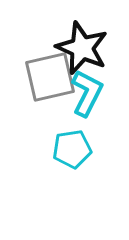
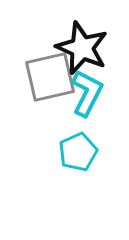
cyan pentagon: moved 6 px right, 3 px down; rotated 15 degrees counterclockwise
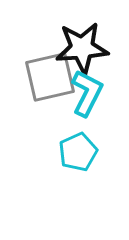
black star: rotated 28 degrees counterclockwise
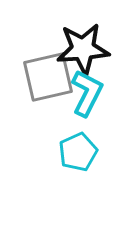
black star: moved 1 px right, 1 px down
gray square: moved 2 px left
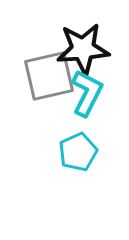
gray square: moved 1 px right, 1 px up
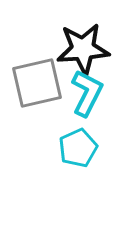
gray square: moved 12 px left, 7 px down
cyan pentagon: moved 4 px up
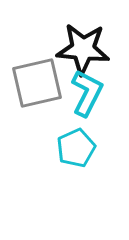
black star: rotated 10 degrees clockwise
cyan pentagon: moved 2 px left
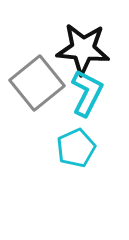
gray square: rotated 26 degrees counterclockwise
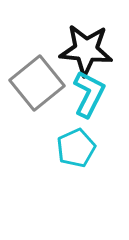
black star: moved 3 px right, 1 px down
cyan L-shape: moved 2 px right, 1 px down
